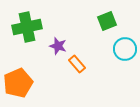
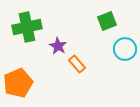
purple star: rotated 12 degrees clockwise
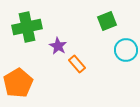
cyan circle: moved 1 px right, 1 px down
orange pentagon: rotated 8 degrees counterclockwise
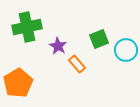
green square: moved 8 px left, 18 px down
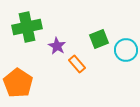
purple star: moved 1 px left
orange pentagon: rotated 8 degrees counterclockwise
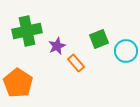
green cross: moved 4 px down
purple star: rotated 18 degrees clockwise
cyan circle: moved 1 px down
orange rectangle: moved 1 px left, 1 px up
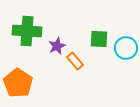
green cross: rotated 16 degrees clockwise
green square: rotated 24 degrees clockwise
cyan circle: moved 3 px up
orange rectangle: moved 1 px left, 2 px up
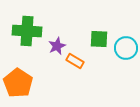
orange rectangle: rotated 18 degrees counterclockwise
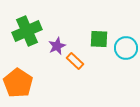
green cross: rotated 28 degrees counterclockwise
orange rectangle: rotated 12 degrees clockwise
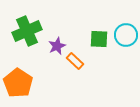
cyan circle: moved 13 px up
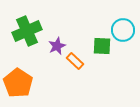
cyan circle: moved 3 px left, 5 px up
green square: moved 3 px right, 7 px down
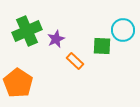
purple star: moved 1 px left, 7 px up
